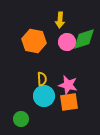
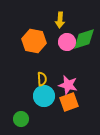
orange square: rotated 12 degrees counterclockwise
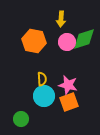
yellow arrow: moved 1 px right, 1 px up
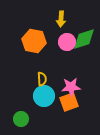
pink star: moved 3 px right, 2 px down; rotated 18 degrees counterclockwise
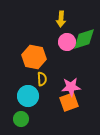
orange hexagon: moved 16 px down
cyan circle: moved 16 px left
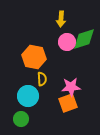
orange square: moved 1 px left, 1 px down
